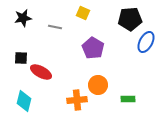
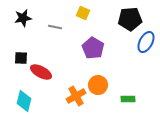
orange cross: moved 1 px left, 4 px up; rotated 24 degrees counterclockwise
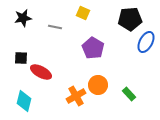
green rectangle: moved 1 px right, 5 px up; rotated 48 degrees clockwise
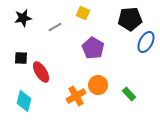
gray line: rotated 40 degrees counterclockwise
red ellipse: rotated 30 degrees clockwise
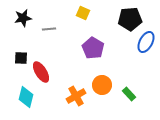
gray line: moved 6 px left, 2 px down; rotated 24 degrees clockwise
orange circle: moved 4 px right
cyan diamond: moved 2 px right, 4 px up
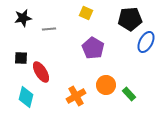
yellow square: moved 3 px right
orange circle: moved 4 px right
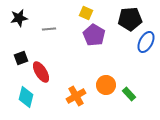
black star: moved 4 px left
purple pentagon: moved 1 px right, 13 px up
black square: rotated 24 degrees counterclockwise
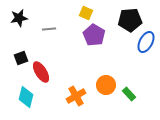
black pentagon: moved 1 px down
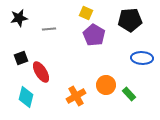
blue ellipse: moved 4 px left, 16 px down; rotated 65 degrees clockwise
